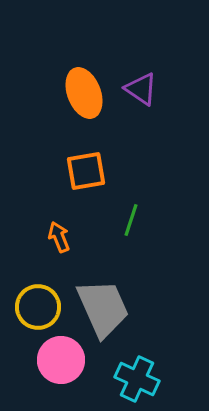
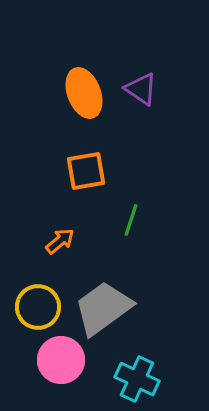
orange arrow: moved 1 px right, 4 px down; rotated 72 degrees clockwise
gray trapezoid: rotated 102 degrees counterclockwise
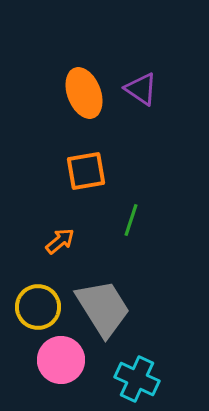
gray trapezoid: rotated 94 degrees clockwise
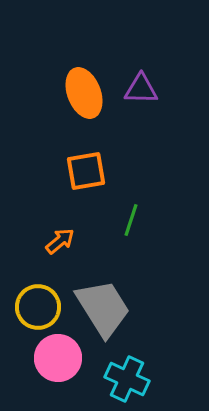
purple triangle: rotated 33 degrees counterclockwise
pink circle: moved 3 px left, 2 px up
cyan cross: moved 10 px left
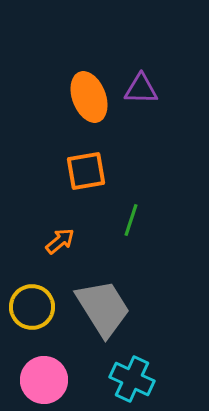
orange ellipse: moved 5 px right, 4 px down
yellow circle: moved 6 px left
pink circle: moved 14 px left, 22 px down
cyan cross: moved 5 px right
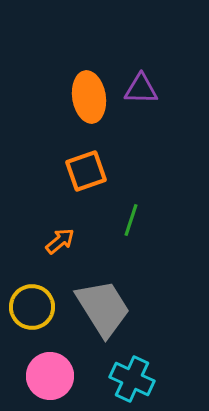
orange ellipse: rotated 12 degrees clockwise
orange square: rotated 9 degrees counterclockwise
pink circle: moved 6 px right, 4 px up
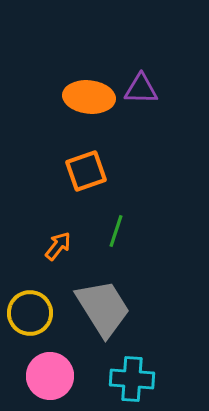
orange ellipse: rotated 75 degrees counterclockwise
green line: moved 15 px left, 11 px down
orange arrow: moved 2 px left, 5 px down; rotated 12 degrees counterclockwise
yellow circle: moved 2 px left, 6 px down
cyan cross: rotated 21 degrees counterclockwise
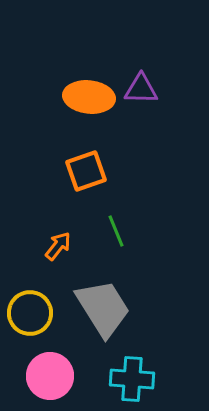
green line: rotated 40 degrees counterclockwise
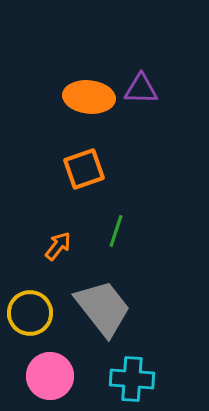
orange square: moved 2 px left, 2 px up
green line: rotated 40 degrees clockwise
gray trapezoid: rotated 6 degrees counterclockwise
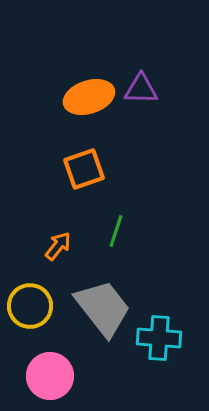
orange ellipse: rotated 24 degrees counterclockwise
yellow circle: moved 7 px up
cyan cross: moved 27 px right, 41 px up
